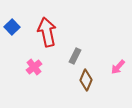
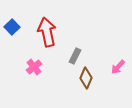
brown diamond: moved 2 px up
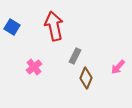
blue square: rotated 14 degrees counterclockwise
red arrow: moved 7 px right, 6 px up
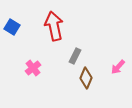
pink cross: moved 1 px left, 1 px down
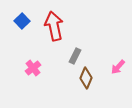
blue square: moved 10 px right, 6 px up; rotated 14 degrees clockwise
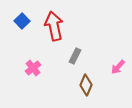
brown diamond: moved 7 px down
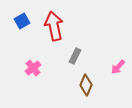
blue square: rotated 14 degrees clockwise
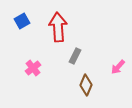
red arrow: moved 4 px right, 1 px down; rotated 8 degrees clockwise
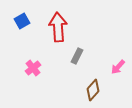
gray rectangle: moved 2 px right
brown diamond: moved 7 px right, 5 px down; rotated 20 degrees clockwise
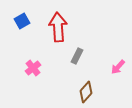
brown diamond: moved 7 px left, 2 px down
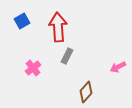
gray rectangle: moved 10 px left
pink arrow: rotated 21 degrees clockwise
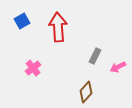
gray rectangle: moved 28 px right
